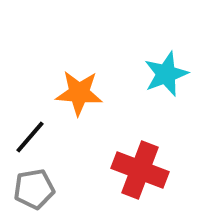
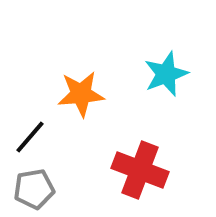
orange star: moved 2 px right, 1 px down; rotated 9 degrees counterclockwise
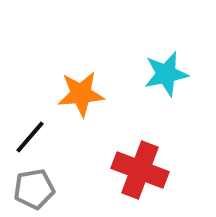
cyan star: rotated 9 degrees clockwise
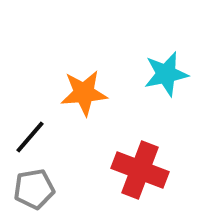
orange star: moved 3 px right, 1 px up
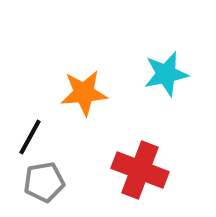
black line: rotated 12 degrees counterclockwise
gray pentagon: moved 10 px right, 7 px up
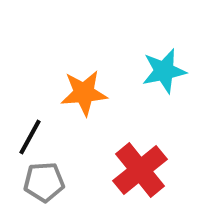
cyan star: moved 2 px left, 3 px up
red cross: rotated 30 degrees clockwise
gray pentagon: rotated 6 degrees clockwise
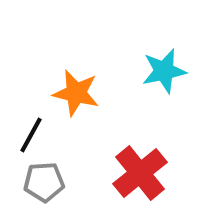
orange star: moved 8 px left; rotated 18 degrees clockwise
black line: moved 1 px right, 2 px up
red cross: moved 3 px down
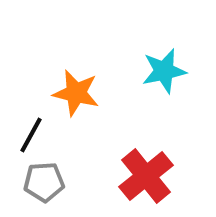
red cross: moved 6 px right, 3 px down
